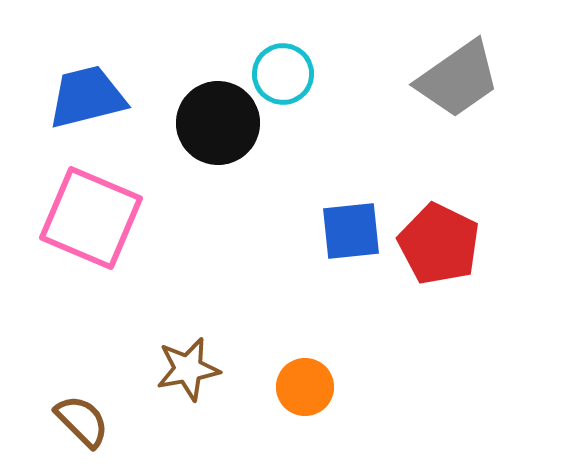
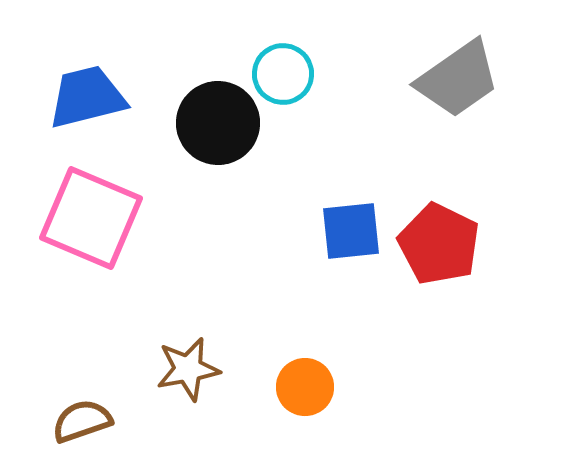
brown semicircle: rotated 64 degrees counterclockwise
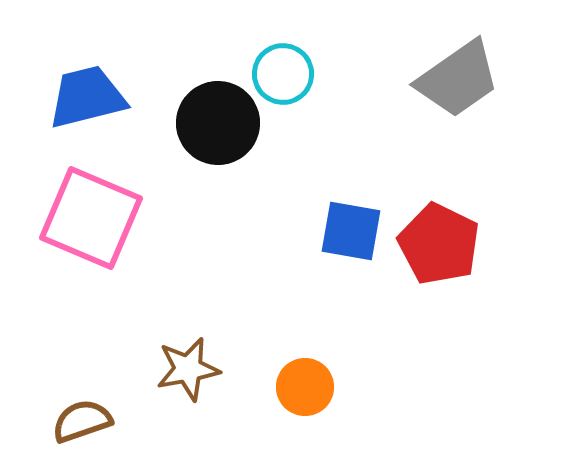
blue square: rotated 16 degrees clockwise
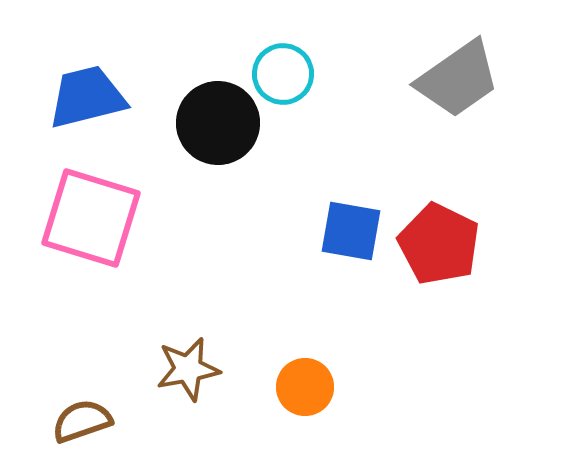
pink square: rotated 6 degrees counterclockwise
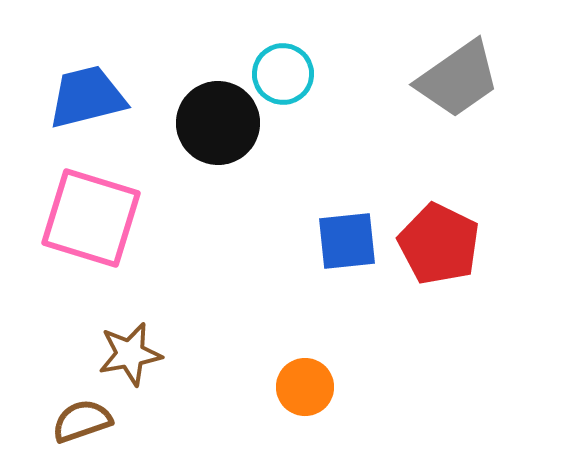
blue square: moved 4 px left, 10 px down; rotated 16 degrees counterclockwise
brown star: moved 58 px left, 15 px up
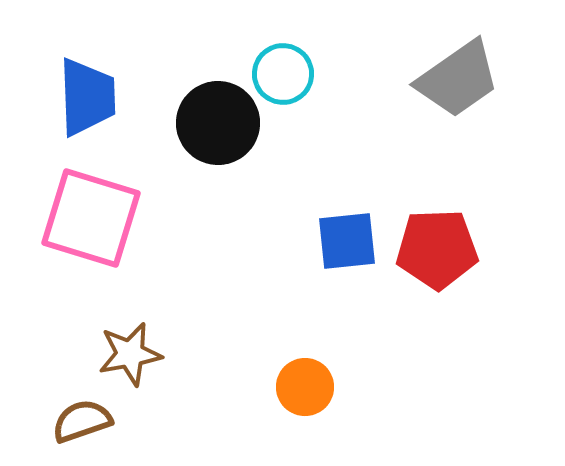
blue trapezoid: rotated 102 degrees clockwise
red pentagon: moved 2 px left, 5 px down; rotated 28 degrees counterclockwise
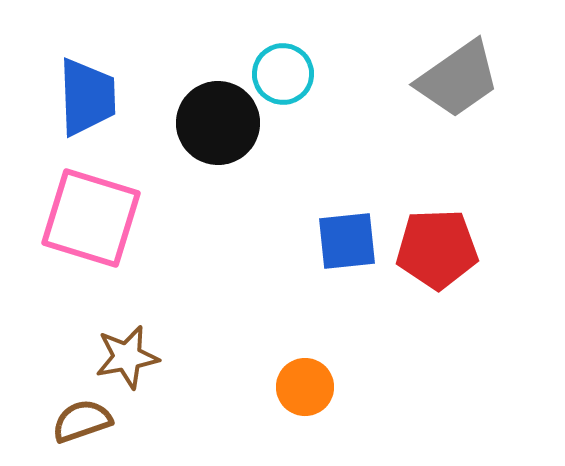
brown star: moved 3 px left, 3 px down
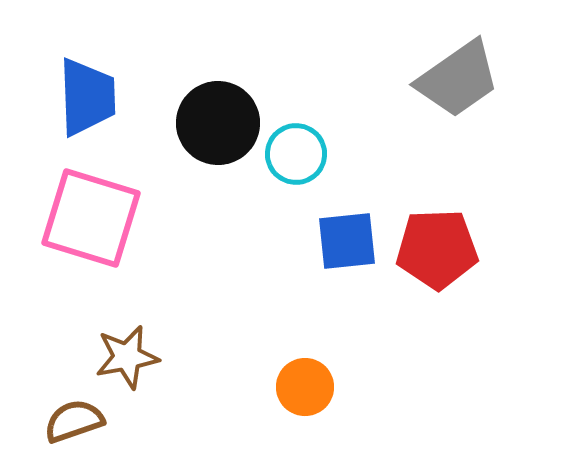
cyan circle: moved 13 px right, 80 px down
brown semicircle: moved 8 px left
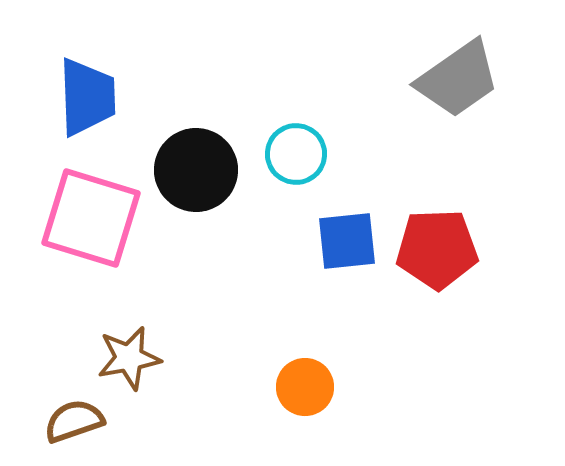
black circle: moved 22 px left, 47 px down
brown star: moved 2 px right, 1 px down
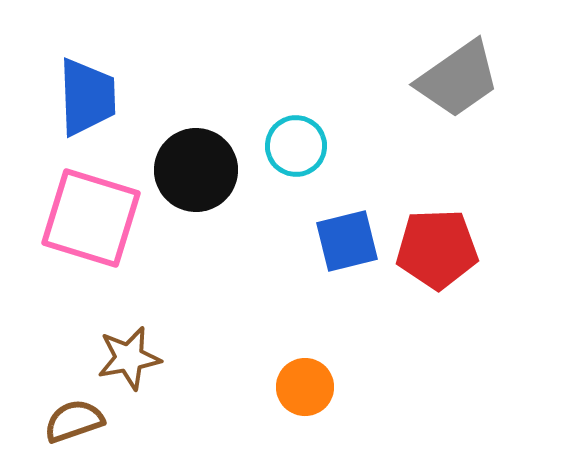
cyan circle: moved 8 px up
blue square: rotated 8 degrees counterclockwise
